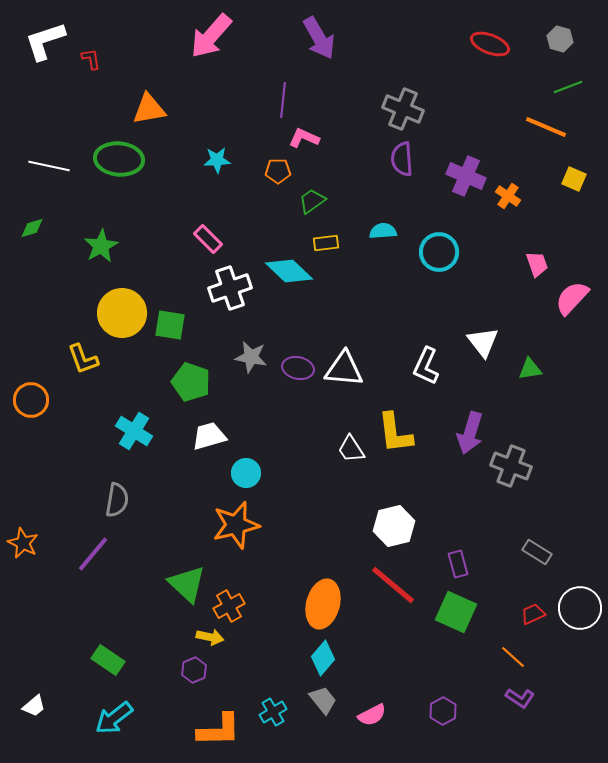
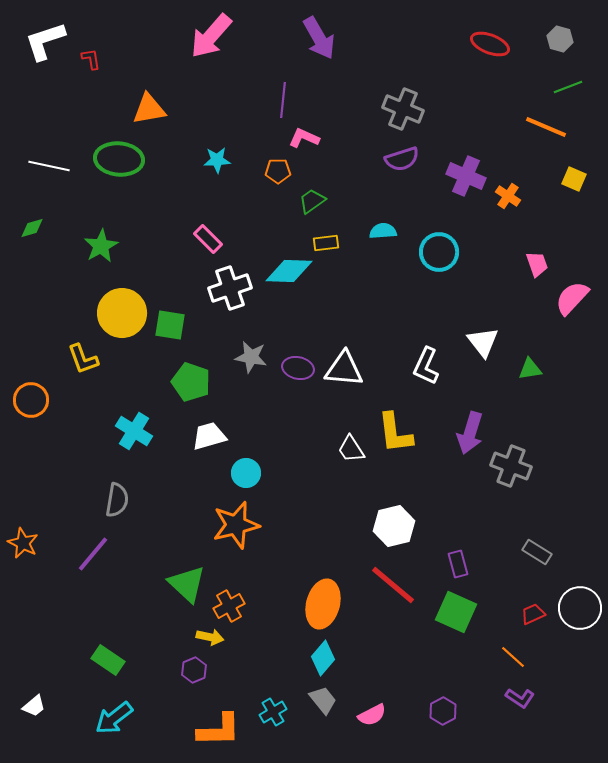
purple semicircle at (402, 159): rotated 104 degrees counterclockwise
cyan diamond at (289, 271): rotated 42 degrees counterclockwise
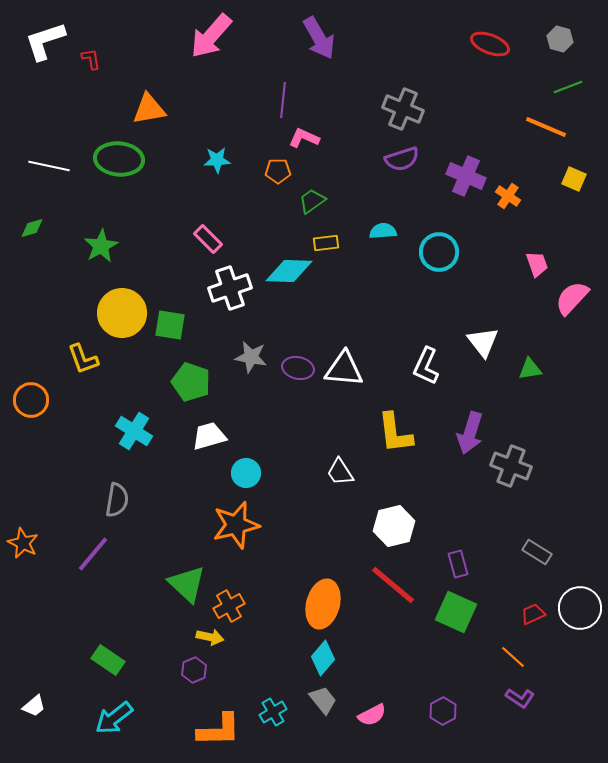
white trapezoid at (351, 449): moved 11 px left, 23 px down
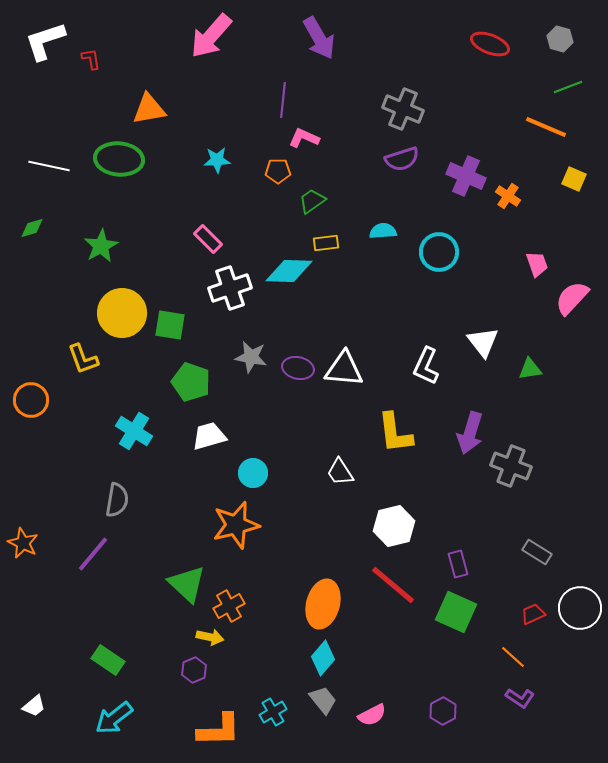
cyan circle at (246, 473): moved 7 px right
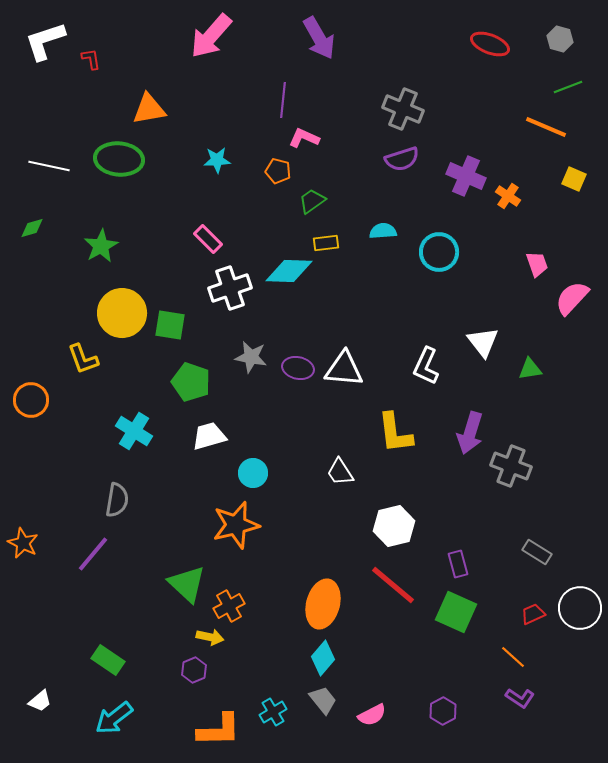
orange pentagon at (278, 171): rotated 15 degrees clockwise
white trapezoid at (34, 706): moved 6 px right, 5 px up
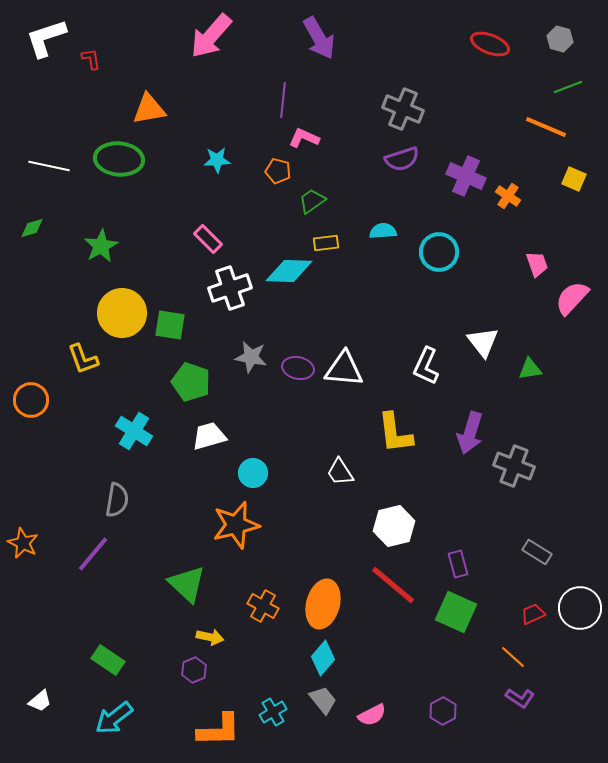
white L-shape at (45, 41): moved 1 px right, 3 px up
gray cross at (511, 466): moved 3 px right
orange cross at (229, 606): moved 34 px right; rotated 32 degrees counterclockwise
